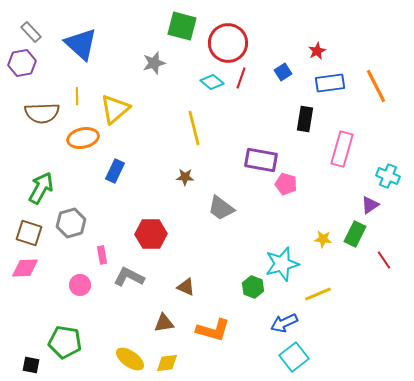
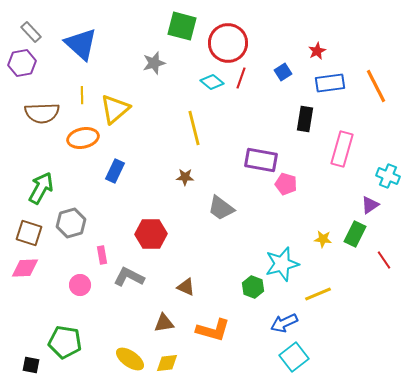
yellow line at (77, 96): moved 5 px right, 1 px up
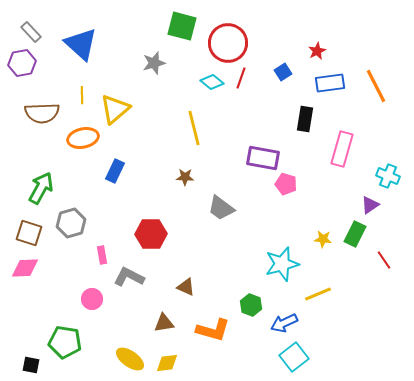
purple rectangle at (261, 160): moved 2 px right, 2 px up
pink circle at (80, 285): moved 12 px right, 14 px down
green hexagon at (253, 287): moved 2 px left, 18 px down
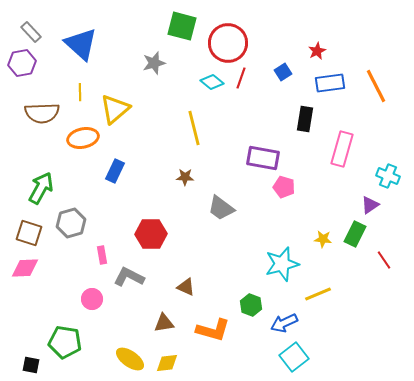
yellow line at (82, 95): moved 2 px left, 3 px up
pink pentagon at (286, 184): moved 2 px left, 3 px down
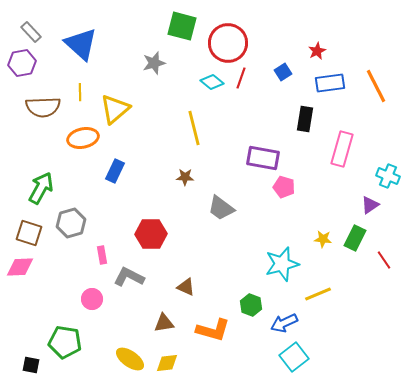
brown semicircle at (42, 113): moved 1 px right, 6 px up
green rectangle at (355, 234): moved 4 px down
pink diamond at (25, 268): moved 5 px left, 1 px up
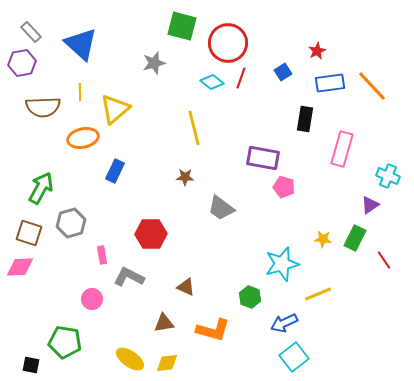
orange line at (376, 86): moved 4 px left; rotated 16 degrees counterclockwise
green hexagon at (251, 305): moved 1 px left, 8 px up
